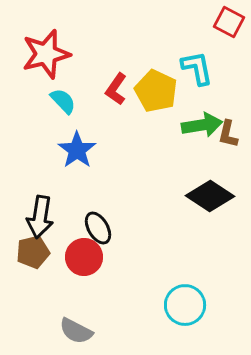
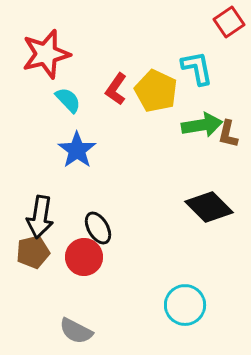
red square: rotated 28 degrees clockwise
cyan semicircle: moved 5 px right, 1 px up
black diamond: moved 1 px left, 11 px down; rotated 12 degrees clockwise
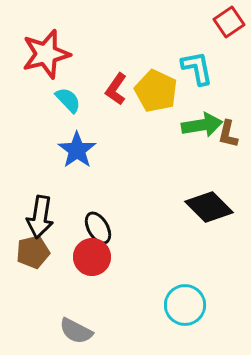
red circle: moved 8 px right
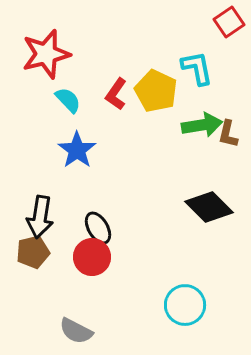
red L-shape: moved 5 px down
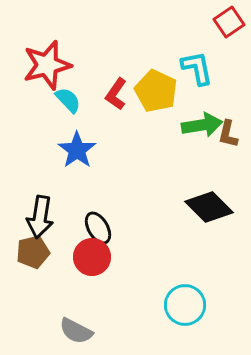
red star: moved 1 px right, 11 px down
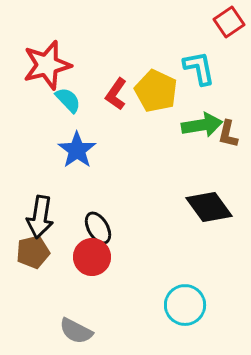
cyan L-shape: moved 2 px right
black diamond: rotated 9 degrees clockwise
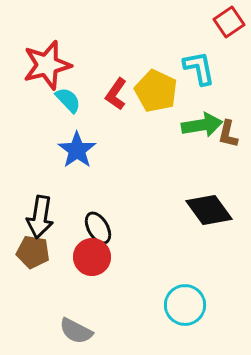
black diamond: moved 3 px down
brown pentagon: rotated 24 degrees clockwise
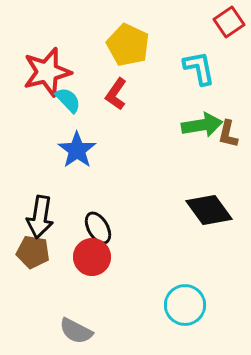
red star: moved 7 px down
yellow pentagon: moved 28 px left, 46 px up
